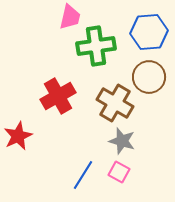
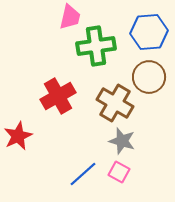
blue line: moved 1 px up; rotated 16 degrees clockwise
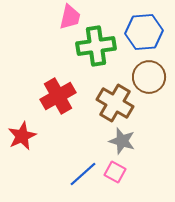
blue hexagon: moved 5 px left
red star: moved 4 px right
pink square: moved 4 px left
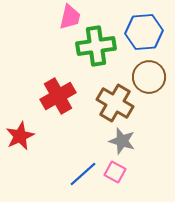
red star: moved 2 px left
